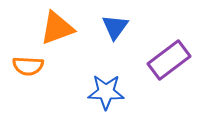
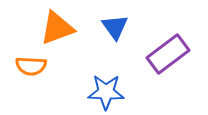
blue triangle: rotated 12 degrees counterclockwise
purple rectangle: moved 1 px left, 6 px up
orange semicircle: moved 3 px right
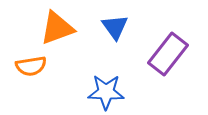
purple rectangle: rotated 15 degrees counterclockwise
orange semicircle: rotated 12 degrees counterclockwise
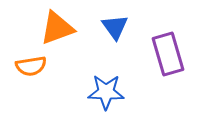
purple rectangle: rotated 54 degrees counterclockwise
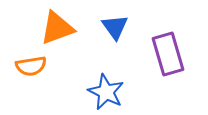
blue star: rotated 24 degrees clockwise
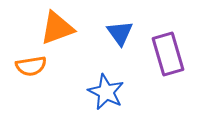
blue triangle: moved 5 px right, 6 px down
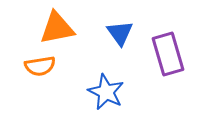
orange triangle: rotated 9 degrees clockwise
orange semicircle: moved 9 px right
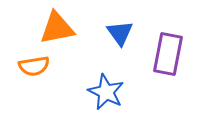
purple rectangle: rotated 27 degrees clockwise
orange semicircle: moved 6 px left
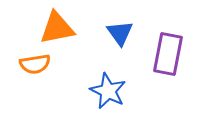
orange semicircle: moved 1 px right, 2 px up
blue star: moved 2 px right, 1 px up
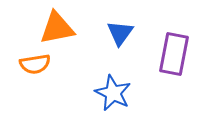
blue triangle: rotated 12 degrees clockwise
purple rectangle: moved 6 px right
blue star: moved 5 px right, 2 px down
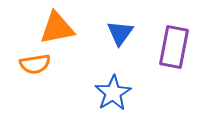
purple rectangle: moved 7 px up
blue star: rotated 15 degrees clockwise
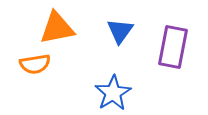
blue triangle: moved 2 px up
purple rectangle: moved 1 px left
